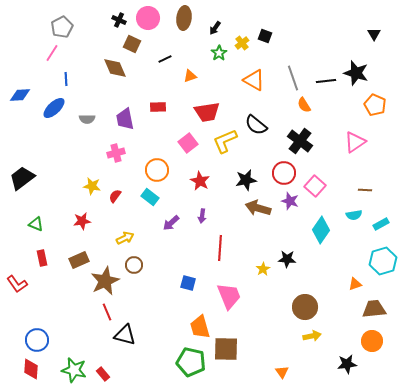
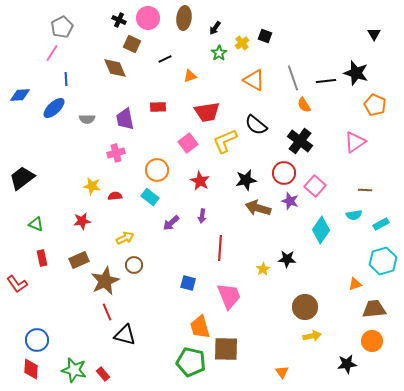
red semicircle at (115, 196): rotated 48 degrees clockwise
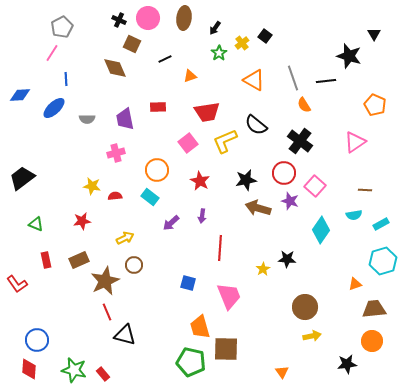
black square at (265, 36): rotated 16 degrees clockwise
black star at (356, 73): moved 7 px left, 17 px up
red rectangle at (42, 258): moved 4 px right, 2 px down
red diamond at (31, 369): moved 2 px left
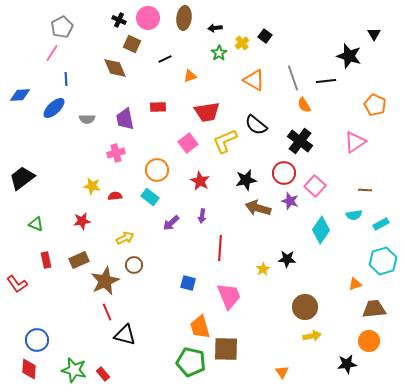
black arrow at (215, 28): rotated 48 degrees clockwise
orange circle at (372, 341): moved 3 px left
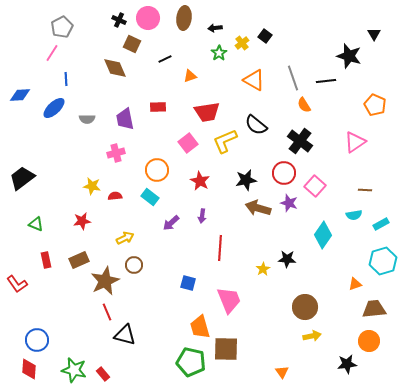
purple star at (290, 201): moved 1 px left, 2 px down
cyan diamond at (321, 230): moved 2 px right, 5 px down
pink trapezoid at (229, 296): moved 4 px down
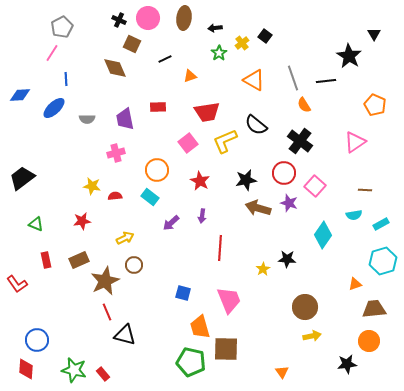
black star at (349, 56): rotated 15 degrees clockwise
blue square at (188, 283): moved 5 px left, 10 px down
red diamond at (29, 369): moved 3 px left
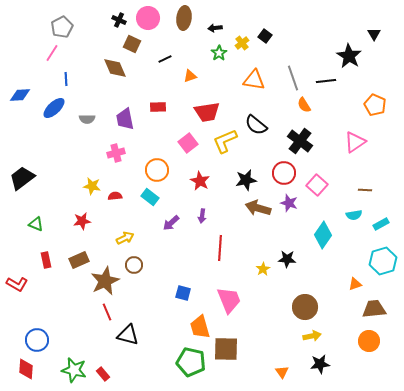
orange triangle at (254, 80): rotated 20 degrees counterclockwise
pink square at (315, 186): moved 2 px right, 1 px up
red L-shape at (17, 284): rotated 25 degrees counterclockwise
black triangle at (125, 335): moved 3 px right
black star at (347, 364): moved 27 px left
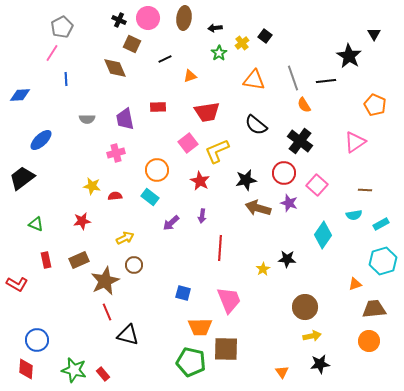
blue ellipse at (54, 108): moved 13 px left, 32 px down
yellow L-shape at (225, 141): moved 8 px left, 10 px down
orange trapezoid at (200, 327): rotated 75 degrees counterclockwise
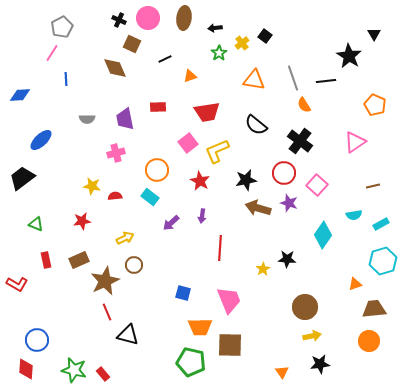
brown line at (365, 190): moved 8 px right, 4 px up; rotated 16 degrees counterclockwise
brown square at (226, 349): moved 4 px right, 4 px up
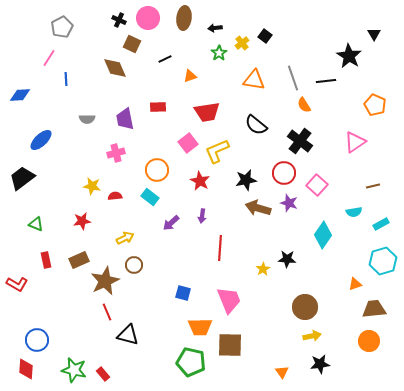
pink line at (52, 53): moved 3 px left, 5 px down
cyan semicircle at (354, 215): moved 3 px up
